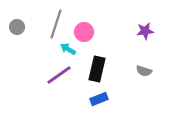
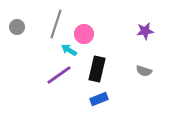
pink circle: moved 2 px down
cyan arrow: moved 1 px right, 1 px down
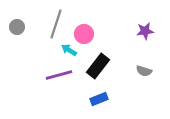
black rectangle: moved 1 px right, 3 px up; rotated 25 degrees clockwise
purple line: rotated 20 degrees clockwise
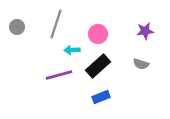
pink circle: moved 14 px right
cyan arrow: moved 3 px right; rotated 35 degrees counterclockwise
black rectangle: rotated 10 degrees clockwise
gray semicircle: moved 3 px left, 7 px up
blue rectangle: moved 2 px right, 2 px up
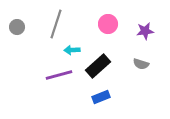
pink circle: moved 10 px right, 10 px up
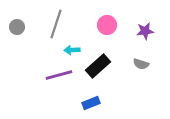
pink circle: moved 1 px left, 1 px down
blue rectangle: moved 10 px left, 6 px down
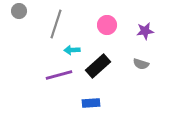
gray circle: moved 2 px right, 16 px up
blue rectangle: rotated 18 degrees clockwise
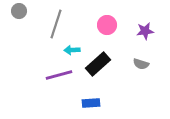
black rectangle: moved 2 px up
